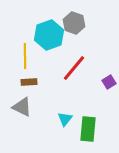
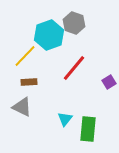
yellow line: rotated 45 degrees clockwise
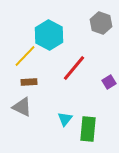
gray hexagon: moved 27 px right
cyan hexagon: rotated 12 degrees counterclockwise
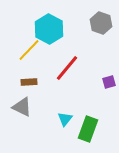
cyan hexagon: moved 6 px up
yellow line: moved 4 px right, 6 px up
red line: moved 7 px left
purple square: rotated 16 degrees clockwise
green rectangle: rotated 15 degrees clockwise
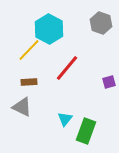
green rectangle: moved 2 px left, 2 px down
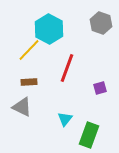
red line: rotated 20 degrees counterclockwise
purple square: moved 9 px left, 6 px down
green rectangle: moved 3 px right, 4 px down
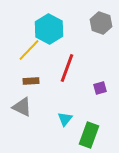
brown rectangle: moved 2 px right, 1 px up
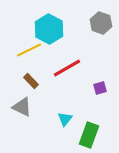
yellow line: rotated 20 degrees clockwise
red line: rotated 40 degrees clockwise
brown rectangle: rotated 49 degrees clockwise
